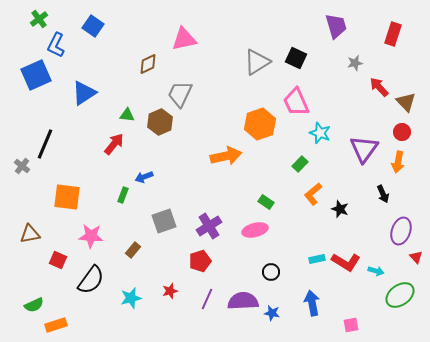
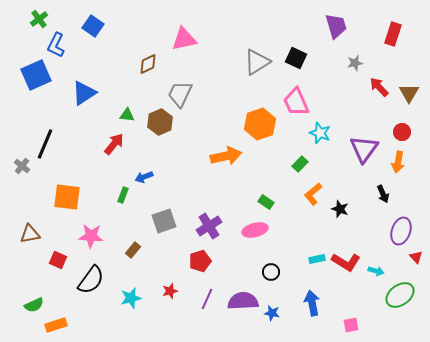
brown triangle at (406, 102): moved 3 px right, 9 px up; rotated 15 degrees clockwise
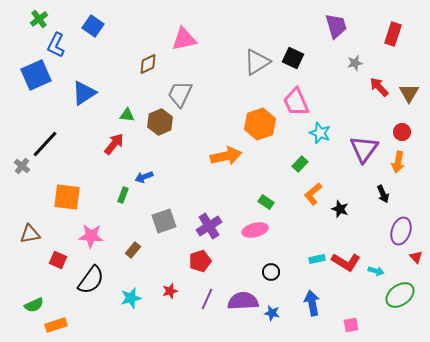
black square at (296, 58): moved 3 px left
black line at (45, 144): rotated 20 degrees clockwise
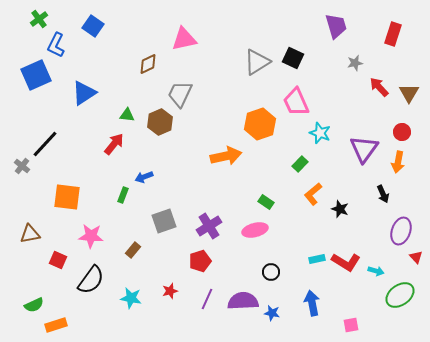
cyan star at (131, 298): rotated 25 degrees clockwise
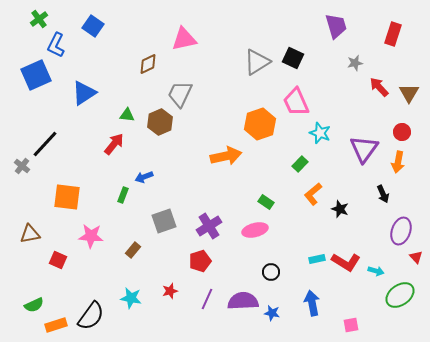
black semicircle at (91, 280): moved 36 px down
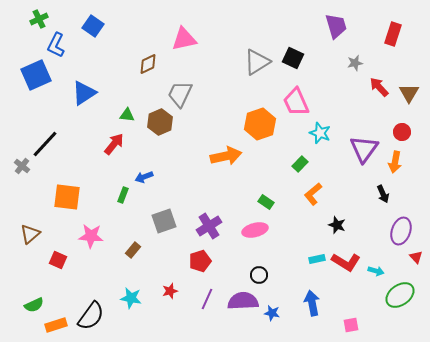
green cross at (39, 19): rotated 12 degrees clockwise
orange arrow at (398, 162): moved 3 px left
black star at (340, 209): moved 3 px left, 16 px down
brown triangle at (30, 234): rotated 30 degrees counterclockwise
black circle at (271, 272): moved 12 px left, 3 px down
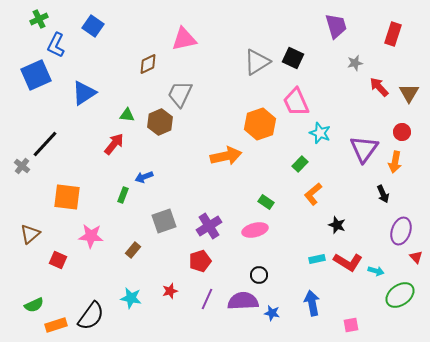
red L-shape at (346, 262): moved 2 px right
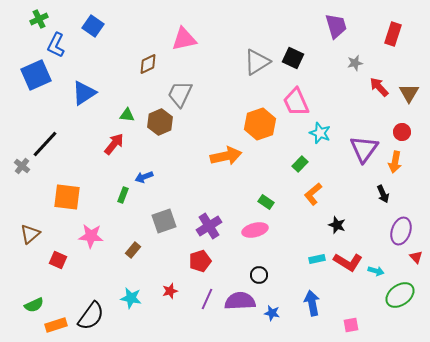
purple semicircle at (243, 301): moved 3 px left
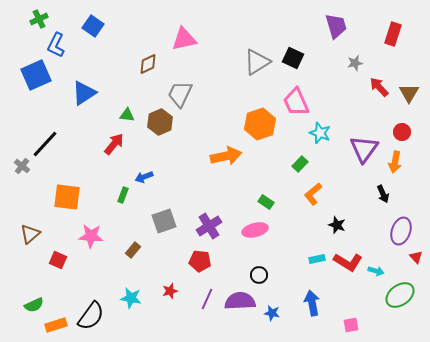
red pentagon at (200, 261): rotated 25 degrees clockwise
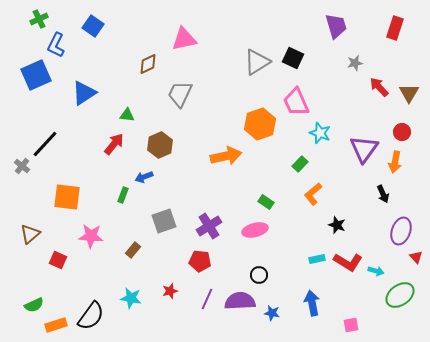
red rectangle at (393, 34): moved 2 px right, 6 px up
brown hexagon at (160, 122): moved 23 px down
